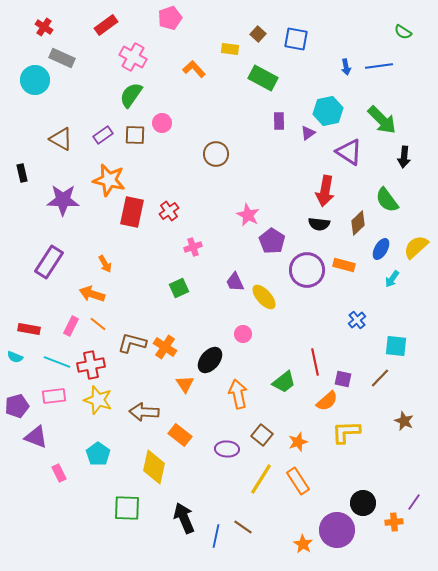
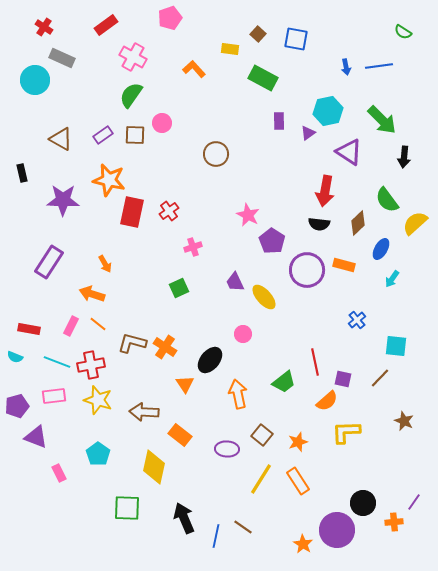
yellow semicircle at (416, 247): moved 1 px left, 24 px up
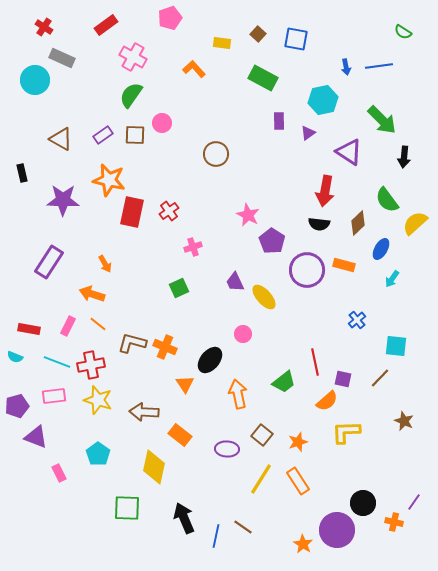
yellow rectangle at (230, 49): moved 8 px left, 6 px up
cyan hexagon at (328, 111): moved 5 px left, 11 px up
pink rectangle at (71, 326): moved 3 px left
orange cross at (165, 347): rotated 10 degrees counterclockwise
orange cross at (394, 522): rotated 18 degrees clockwise
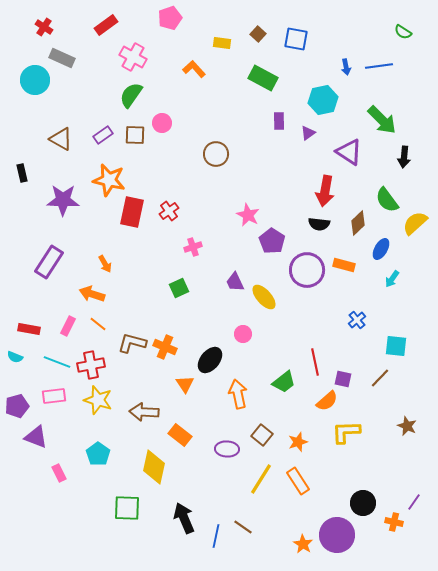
brown star at (404, 421): moved 3 px right, 5 px down
purple circle at (337, 530): moved 5 px down
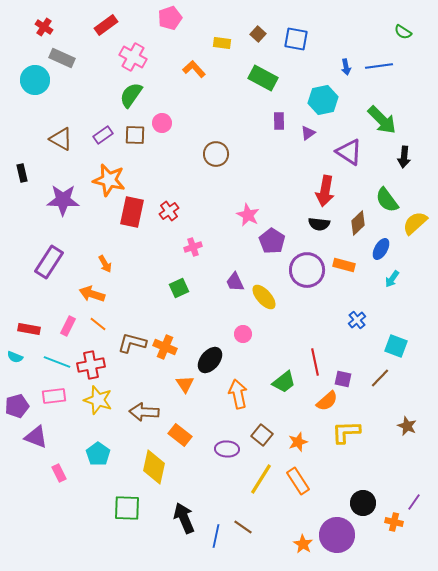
cyan square at (396, 346): rotated 15 degrees clockwise
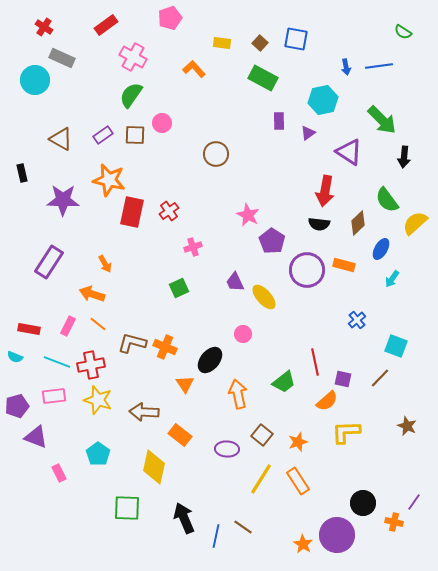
brown square at (258, 34): moved 2 px right, 9 px down
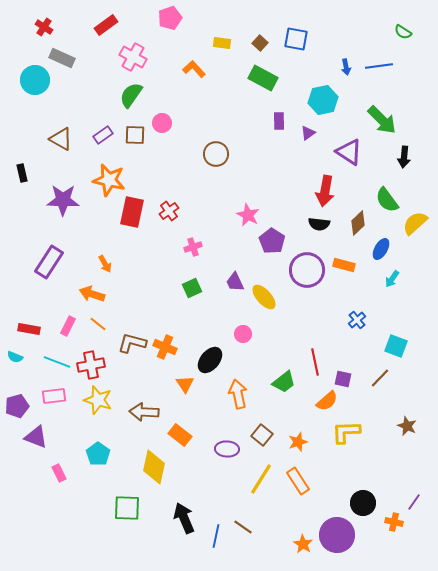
green square at (179, 288): moved 13 px right
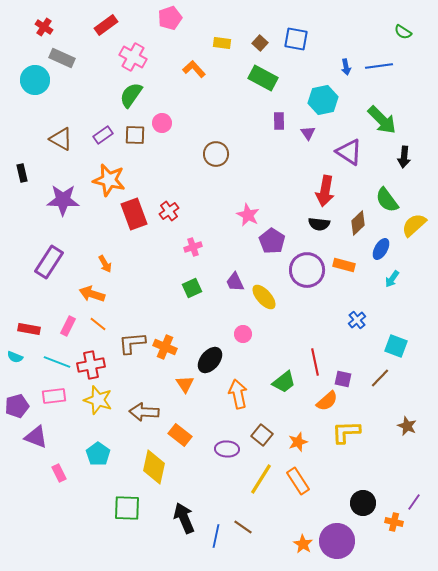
purple triangle at (308, 133): rotated 28 degrees counterclockwise
red rectangle at (132, 212): moved 2 px right, 2 px down; rotated 32 degrees counterclockwise
yellow semicircle at (415, 223): moved 1 px left, 2 px down
brown L-shape at (132, 343): rotated 20 degrees counterclockwise
purple circle at (337, 535): moved 6 px down
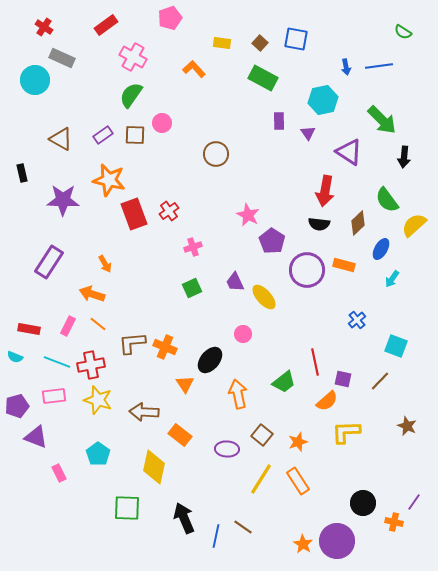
brown line at (380, 378): moved 3 px down
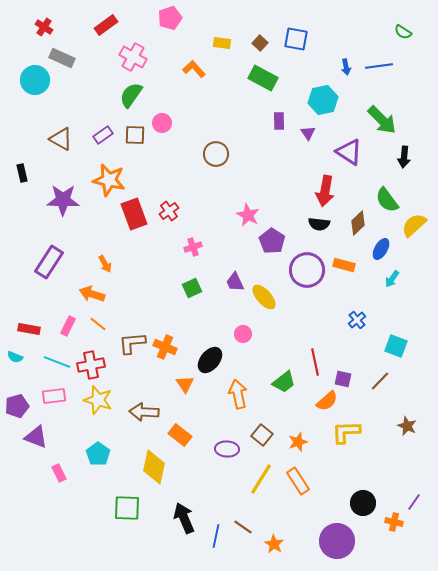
orange star at (303, 544): moved 29 px left
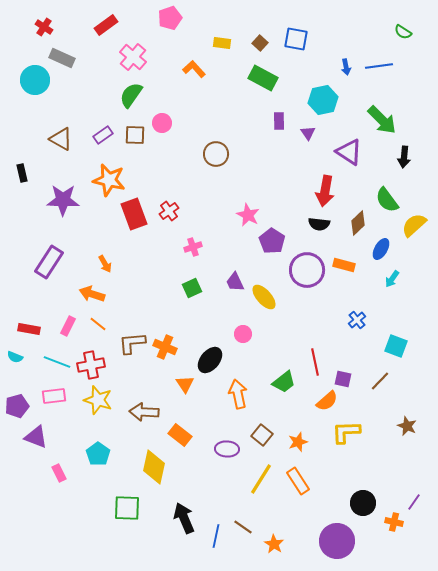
pink cross at (133, 57): rotated 12 degrees clockwise
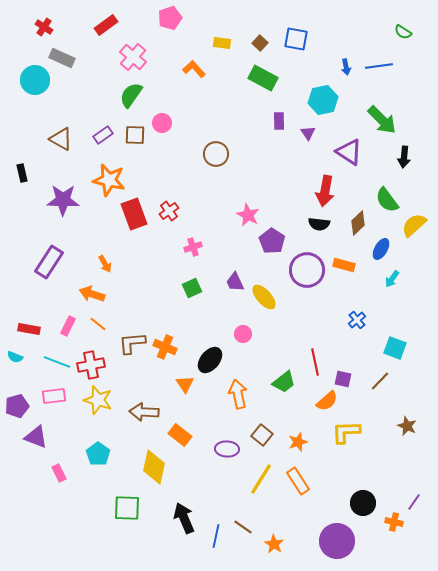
cyan square at (396, 346): moved 1 px left, 2 px down
